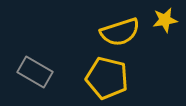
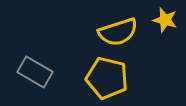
yellow star: rotated 25 degrees clockwise
yellow semicircle: moved 2 px left
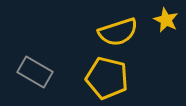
yellow star: moved 1 px right; rotated 10 degrees clockwise
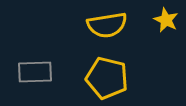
yellow semicircle: moved 11 px left, 7 px up; rotated 9 degrees clockwise
gray rectangle: rotated 32 degrees counterclockwise
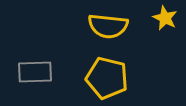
yellow star: moved 1 px left, 2 px up
yellow semicircle: moved 1 px right, 1 px down; rotated 15 degrees clockwise
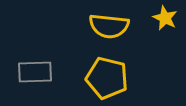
yellow semicircle: moved 1 px right
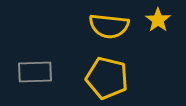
yellow star: moved 7 px left, 2 px down; rotated 10 degrees clockwise
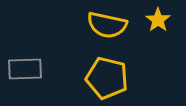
yellow semicircle: moved 2 px left, 1 px up; rotated 6 degrees clockwise
gray rectangle: moved 10 px left, 3 px up
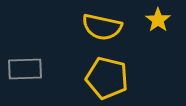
yellow semicircle: moved 5 px left, 2 px down
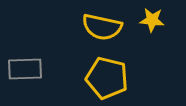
yellow star: moved 6 px left; rotated 30 degrees counterclockwise
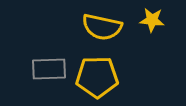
gray rectangle: moved 24 px right
yellow pentagon: moved 10 px left, 1 px up; rotated 15 degrees counterclockwise
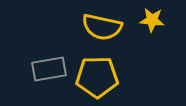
gray rectangle: rotated 8 degrees counterclockwise
